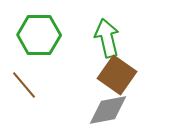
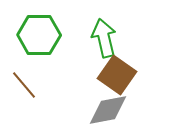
green arrow: moved 3 px left
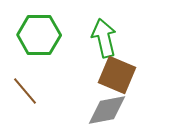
brown square: rotated 12 degrees counterclockwise
brown line: moved 1 px right, 6 px down
gray diamond: moved 1 px left
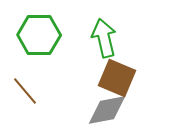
brown square: moved 3 px down
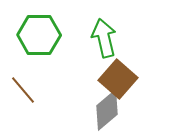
brown square: moved 1 px right, 1 px down; rotated 18 degrees clockwise
brown line: moved 2 px left, 1 px up
gray diamond: rotated 30 degrees counterclockwise
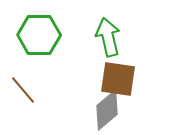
green arrow: moved 4 px right, 1 px up
brown square: rotated 33 degrees counterclockwise
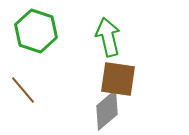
green hexagon: moved 3 px left, 4 px up; rotated 18 degrees clockwise
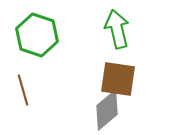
green hexagon: moved 1 px right, 4 px down
green arrow: moved 9 px right, 8 px up
brown line: rotated 24 degrees clockwise
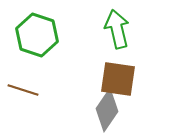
brown line: rotated 56 degrees counterclockwise
gray diamond: rotated 15 degrees counterclockwise
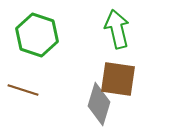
gray diamond: moved 8 px left, 6 px up; rotated 18 degrees counterclockwise
